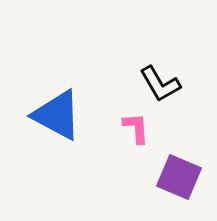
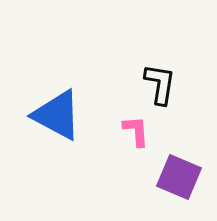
black L-shape: rotated 141 degrees counterclockwise
pink L-shape: moved 3 px down
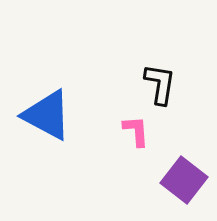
blue triangle: moved 10 px left
purple square: moved 5 px right, 3 px down; rotated 15 degrees clockwise
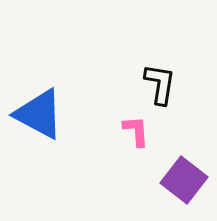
blue triangle: moved 8 px left, 1 px up
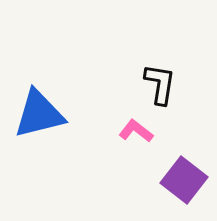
blue triangle: rotated 42 degrees counterclockwise
pink L-shape: rotated 48 degrees counterclockwise
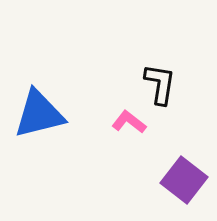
pink L-shape: moved 7 px left, 9 px up
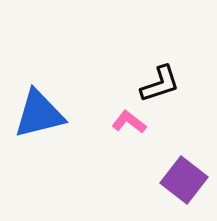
black L-shape: rotated 63 degrees clockwise
